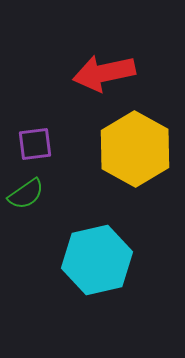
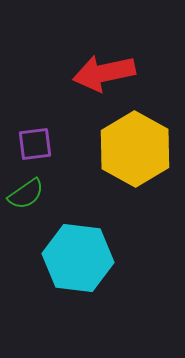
cyan hexagon: moved 19 px left, 2 px up; rotated 20 degrees clockwise
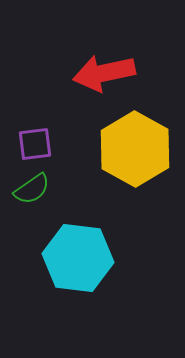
green semicircle: moved 6 px right, 5 px up
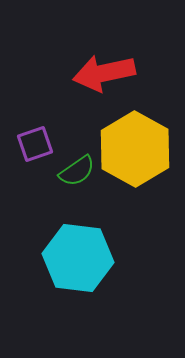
purple square: rotated 12 degrees counterclockwise
green semicircle: moved 45 px right, 18 px up
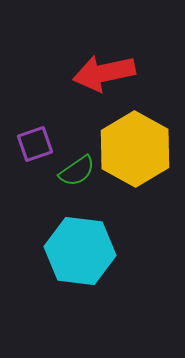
cyan hexagon: moved 2 px right, 7 px up
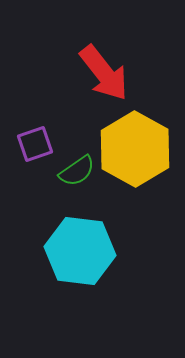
red arrow: rotated 116 degrees counterclockwise
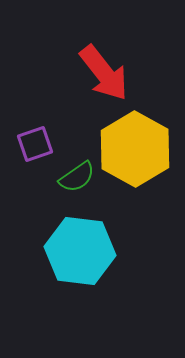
green semicircle: moved 6 px down
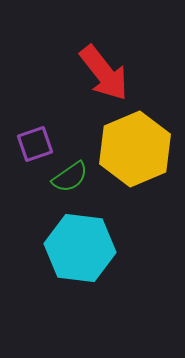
yellow hexagon: rotated 8 degrees clockwise
green semicircle: moved 7 px left
cyan hexagon: moved 3 px up
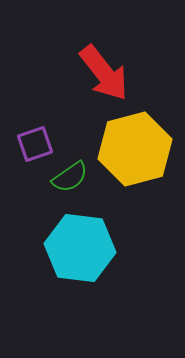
yellow hexagon: rotated 8 degrees clockwise
